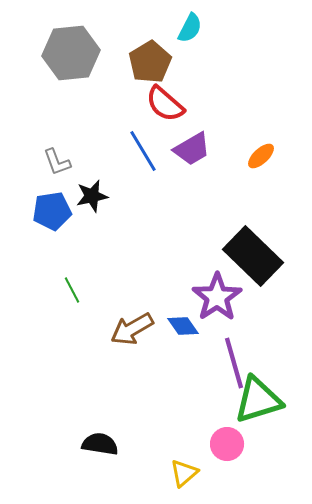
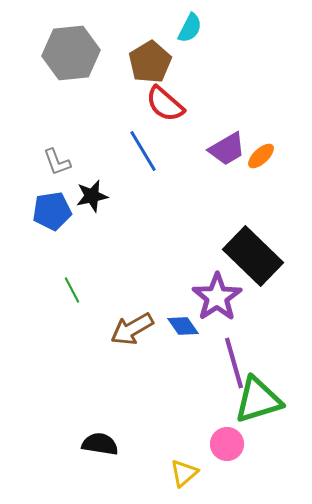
purple trapezoid: moved 35 px right
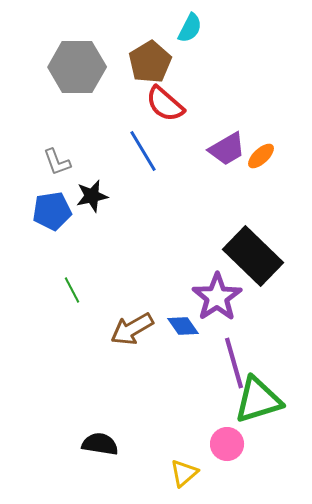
gray hexagon: moved 6 px right, 14 px down; rotated 6 degrees clockwise
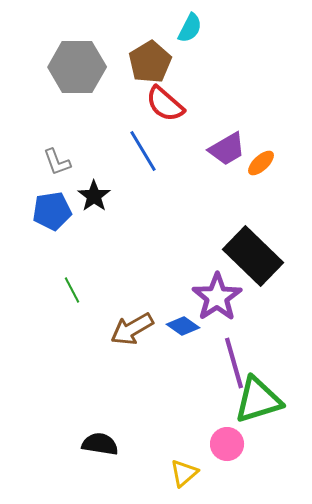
orange ellipse: moved 7 px down
black star: moved 2 px right; rotated 24 degrees counterclockwise
blue diamond: rotated 20 degrees counterclockwise
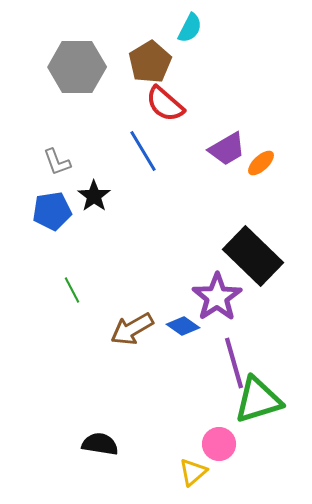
pink circle: moved 8 px left
yellow triangle: moved 9 px right, 1 px up
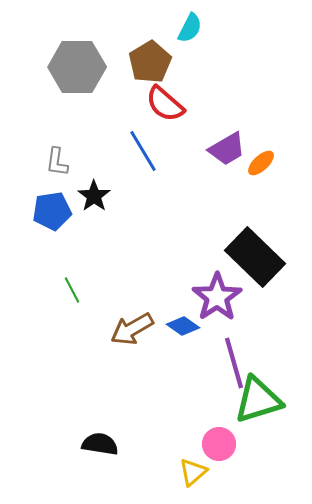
gray L-shape: rotated 28 degrees clockwise
black rectangle: moved 2 px right, 1 px down
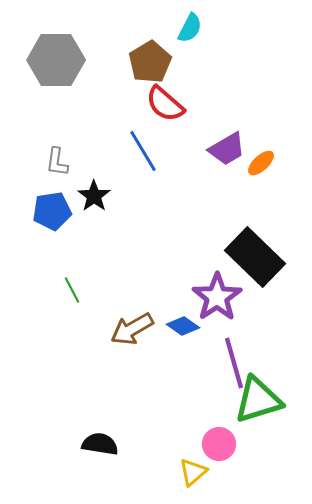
gray hexagon: moved 21 px left, 7 px up
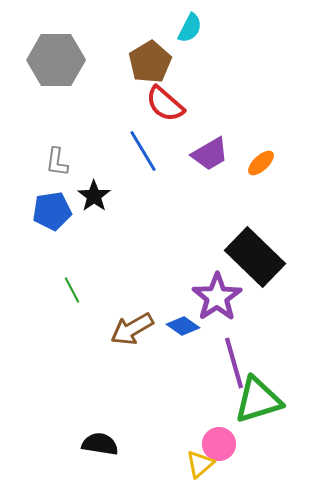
purple trapezoid: moved 17 px left, 5 px down
yellow triangle: moved 7 px right, 8 px up
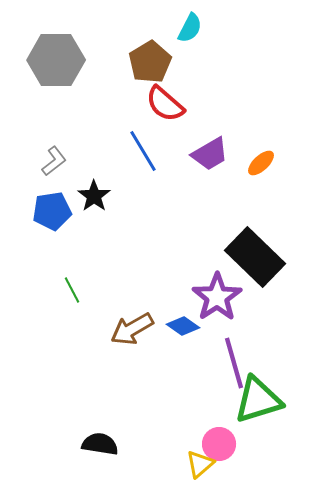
gray L-shape: moved 3 px left, 1 px up; rotated 136 degrees counterclockwise
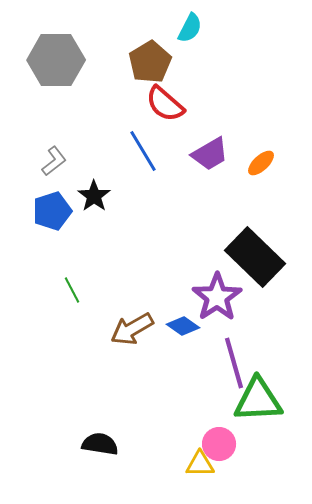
blue pentagon: rotated 9 degrees counterclockwise
green triangle: rotated 14 degrees clockwise
yellow triangle: rotated 40 degrees clockwise
